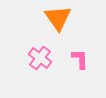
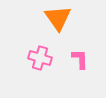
pink cross: rotated 20 degrees counterclockwise
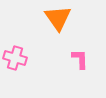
pink cross: moved 25 px left
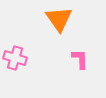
orange triangle: moved 1 px right, 1 px down
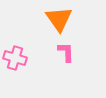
pink L-shape: moved 14 px left, 7 px up
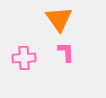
pink cross: moved 9 px right; rotated 20 degrees counterclockwise
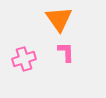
pink cross: moved 1 px down; rotated 15 degrees counterclockwise
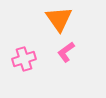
pink L-shape: rotated 125 degrees counterclockwise
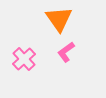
pink cross: rotated 25 degrees counterclockwise
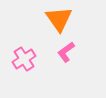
pink cross: rotated 10 degrees clockwise
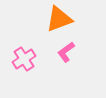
orange triangle: rotated 44 degrees clockwise
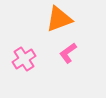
pink L-shape: moved 2 px right, 1 px down
